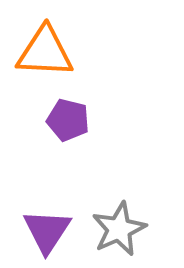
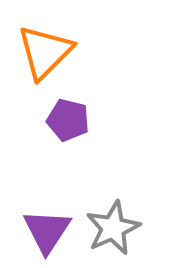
orange triangle: rotated 48 degrees counterclockwise
gray star: moved 6 px left, 1 px up
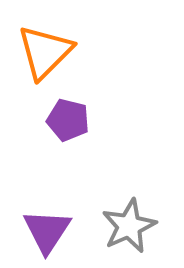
gray star: moved 16 px right, 2 px up
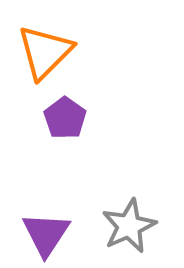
purple pentagon: moved 3 px left, 2 px up; rotated 21 degrees clockwise
purple triangle: moved 1 px left, 3 px down
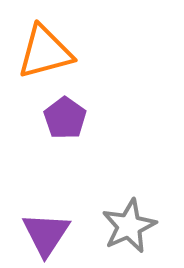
orange triangle: rotated 30 degrees clockwise
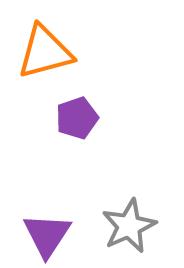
purple pentagon: moved 12 px right; rotated 18 degrees clockwise
purple triangle: moved 1 px right, 1 px down
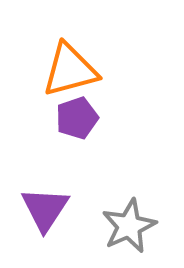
orange triangle: moved 25 px right, 18 px down
purple triangle: moved 2 px left, 26 px up
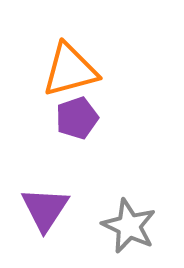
gray star: rotated 22 degrees counterclockwise
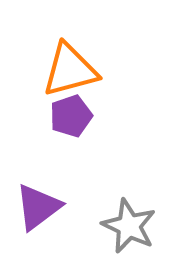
purple pentagon: moved 6 px left, 2 px up
purple triangle: moved 7 px left, 2 px up; rotated 20 degrees clockwise
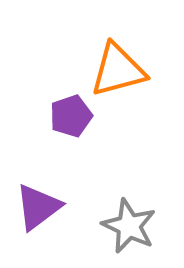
orange triangle: moved 48 px right
